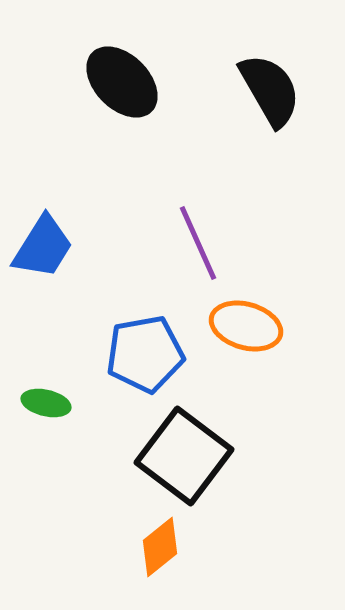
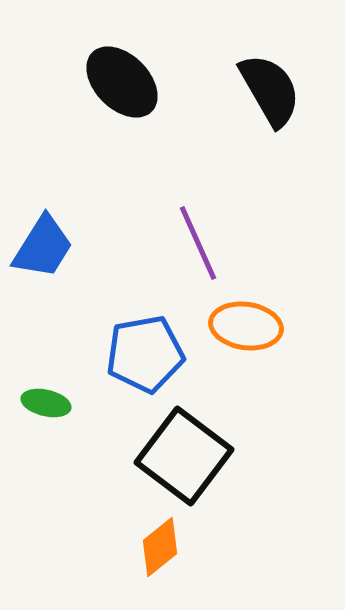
orange ellipse: rotated 8 degrees counterclockwise
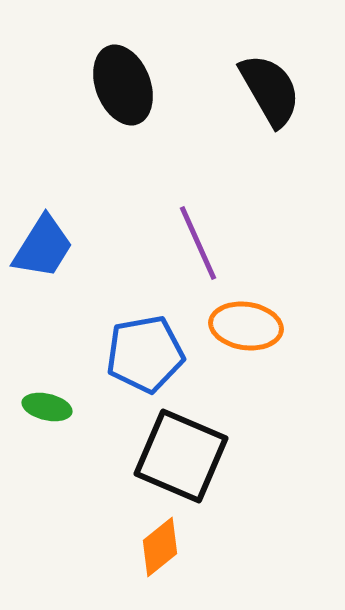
black ellipse: moved 1 px right, 3 px down; rotated 24 degrees clockwise
green ellipse: moved 1 px right, 4 px down
black square: moved 3 px left; rotated 14 degrees counterclockwise
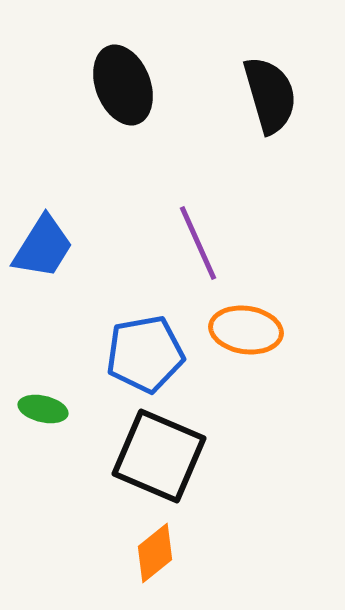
black semicircle: moved 5 px down; rotated 14 degrees clockwise
orange ellipse: moved 4 px down
green ellipse: moved 4 px left, 2 px down
black square: moved 22 px left
orange diamond: moved 5 px left, 6 px down
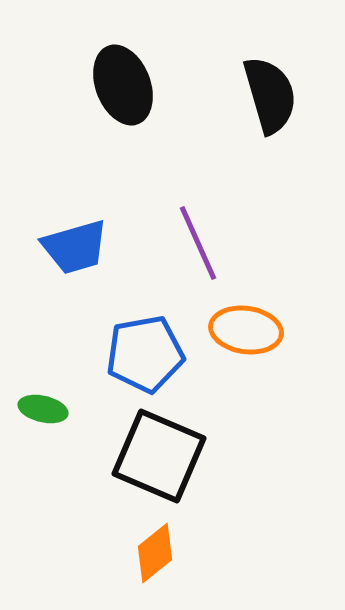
blue trapezoid: moved 32 px right; rotated 42 degrees clockwise
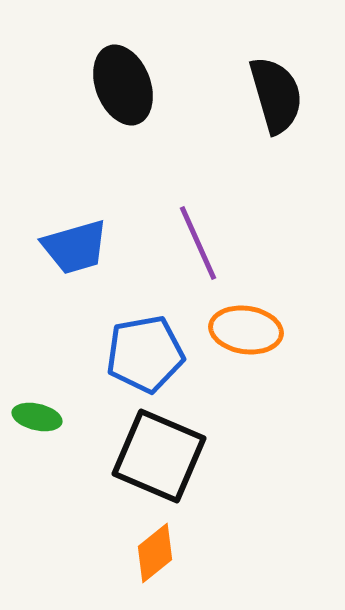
black semicircle: moved 6 px right
green ellipse: moved 6 px left, 8 px down
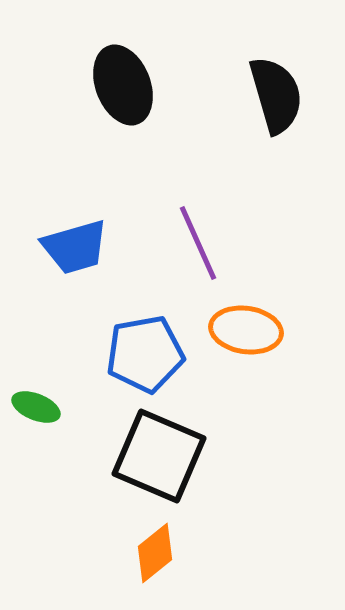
green ellipse: moved 1 px left, 10 px up; rotated 9 degrees clockwise
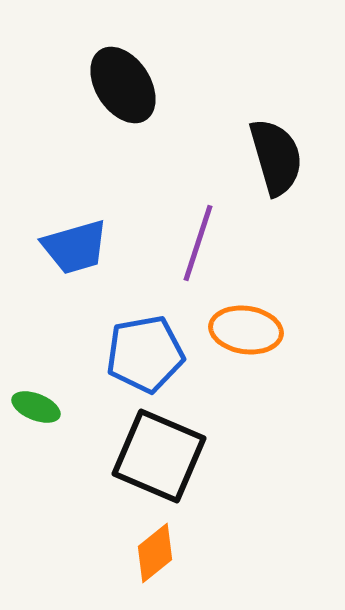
black ellipse: rotated 12 degrees counterclockwise
black semicircle: moved 62 px down
purple line: rotated 42 degrees clockwise
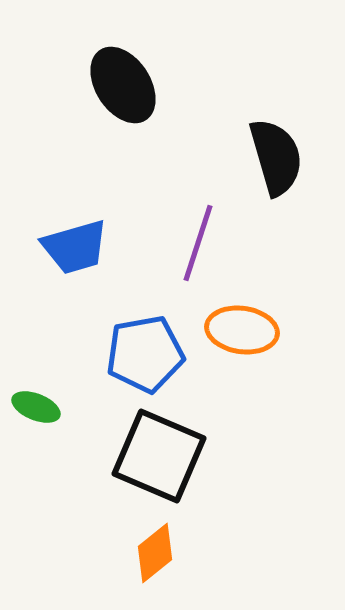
orange ellipse: moved 4 px left
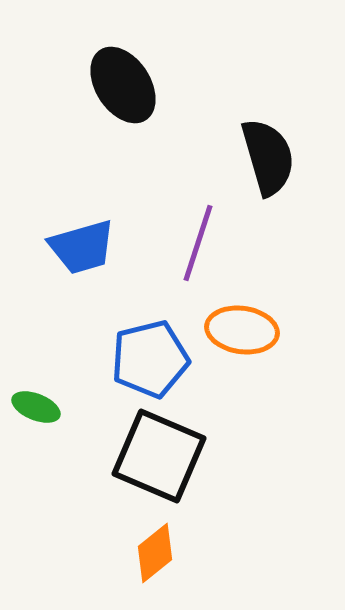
black semicircle: moved 8 px left
blue trapezoid: moved 7 px right
blue pentagon: moved 5 px right, 5 px down; rotated 4 degrees counterclockwise
